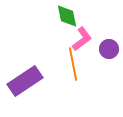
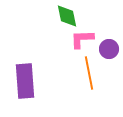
pink L-shape: rotated 145 degrees counterclockwise
orange line: moved 16 px right, 9 px down
purple rectangle: rotated 60 degrees counterclockwise
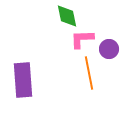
purple rectangle: moved 2 px left, 1 px up
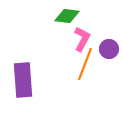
green diamond: rotated 70 degrees counterclockwise
pink L-shape: rotated 120 degrees clockwise
orange line: moved 4 px left, 9 px up; rotated 32 degrees clockwise
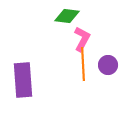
purple circle: moved 1 px left, 16 px down
orange line: moved 2 px left; rotated 24 degrees counterclockwise
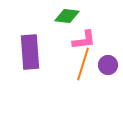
pink L-shape: moved 2 px right, 1 px down; rotated 55 degrees clockwise
orange line: rotated 20 degrees clockwise
purple rectangle: moved 7 px right, 28 px up
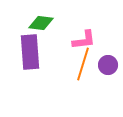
green diamond: moved 26 px left, 7 px down
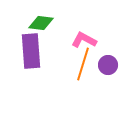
pink L-shape: rotated 145 degrees counterclockwise
purple rectangle: moved 1 px right, 1 px up
